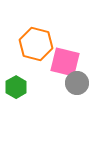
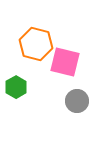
gray circle: moved 18 px down
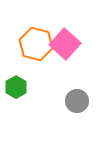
pink square: moved 18 px up; rotated 28 degrees clockwise
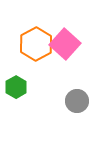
orange hexagon: rotated 16 degrees clockwise
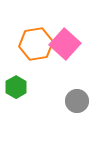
orange hexagon: rotated 20 degrees clockwise
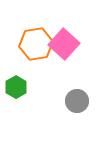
pink square: moved 1 px left
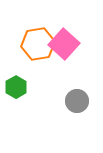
orange hexagon: moved 2 px right
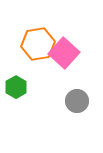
pink square: moved 9 px down
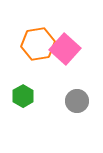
pink square: moved 1 px right, 4 px up
green hexagon: moved 7 px right, 9 px down
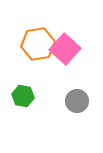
green hexagon: rotated 20 degrees counterclockwise
